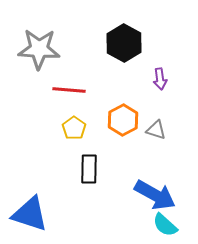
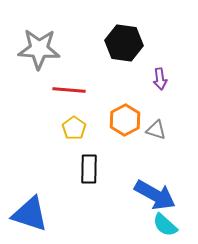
black hexagon: rotated 21 degrees counterclockwise
orange hexagon: moved 2 px right
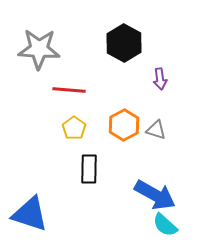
black hexagon: rotated 21 degrees clockwise
orange hexagon: moved 1 px left, 5 px down
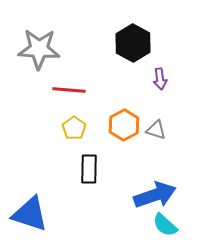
black hexagon: moved 9 px right
blue arrow: rotated 48 degrees counterclockwise
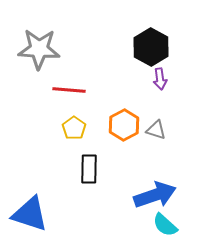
black hexagon: moved 18 px right, 4 px down
